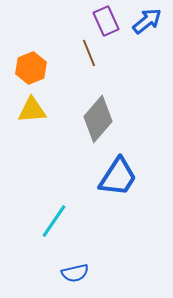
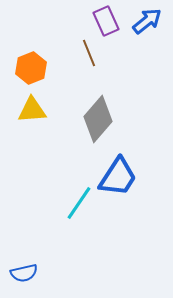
cyan line: moved 25 px right, 18 px up
blue semicircle: moved 51 px left
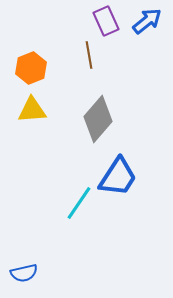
brown line: moved 2 px down; rotated 12 degrees clockwise
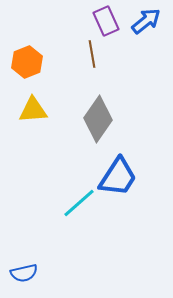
blue arrow: moved 1 px left
brown line: moved 3 px right, 1 px up
orange hexagon: moved 4 px left, 6 px up
yellow triangle: moved 1 px right
gray diamond: rotated 6 degrees counterclockwise
cyan line: rotated 15 degrees clockwise
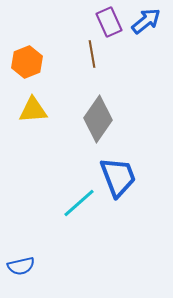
purple rectangle: moved 3 px right, 1 px down
blue trapezoid: rotated 54 degrees counterclockwise
blue semicircle: moved 3 px left, 7 px up
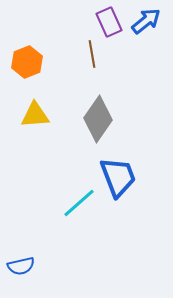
yellow triangle: moved 2 px right, 5 px down
